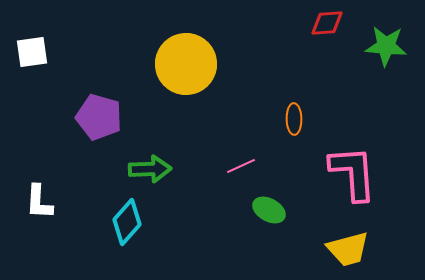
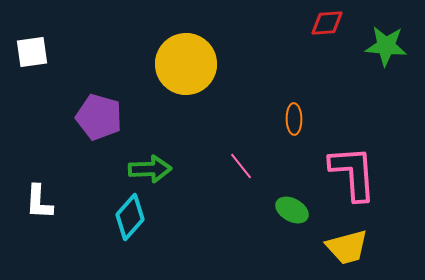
pink line: rotated 76 degrees clockwise
green ellipse: moved 23 px right
cyan diamond: moved 3 px right, 5 px up
yellow trapezoid: moved 1 px left, 2 px up
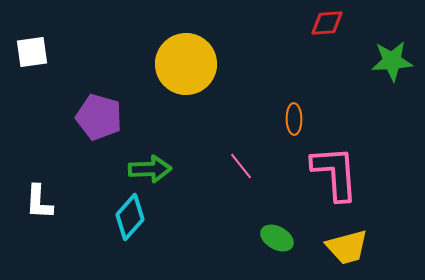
green star: moved 6 px right, 15 px down; rotated 9 degrees counterclockwise
pink L-shape: moved 18 px left
green ellipse: moved 15 px left, 28 px down
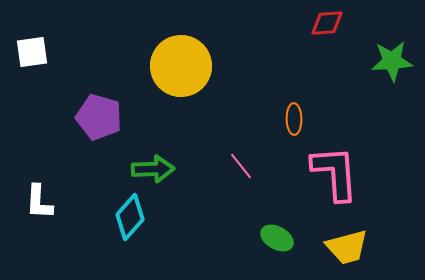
yellow circle: moved 5 px left, 2 px down
green arrow: moved 3 px right
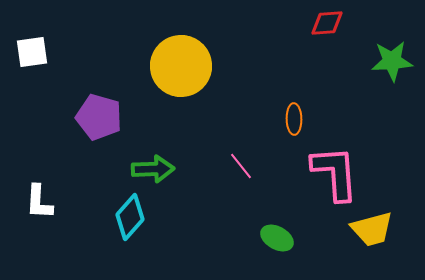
yellow trapezoid: moved 25 px right, 18 px up
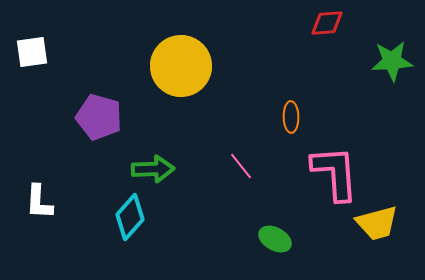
orange ellipse: moved 3 px left, 2 px up
yellow trapezoid: moved 5 px right, 6 px up
green ellipse: moved 2 px left, 1 px down
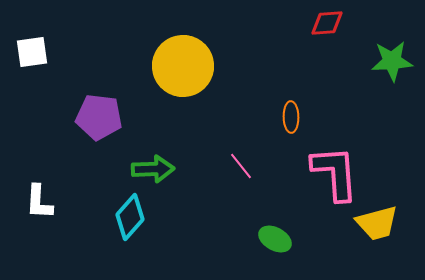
yellow circle: moved 2 px right
purple pentagon: rotated 9 degrees counterclockwise
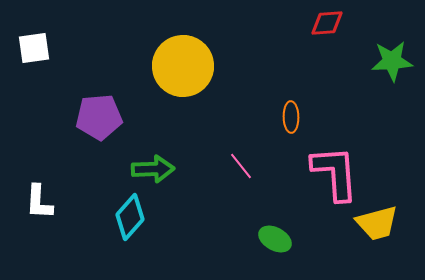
white square: moved 2 px right, 4 px up
purple pentagon: rotated 12 degrees counterclockwise
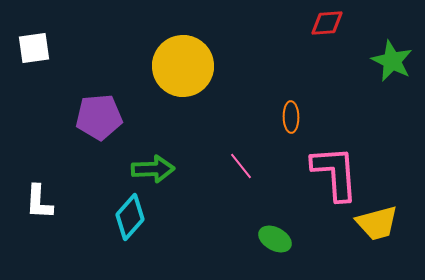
green star: rotated 30 degrees clockwise
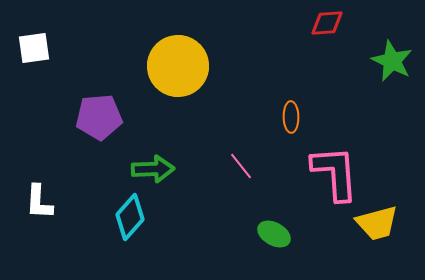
yellow circle: moved 5 px left
green ellipse: moved 1 px left, 5 px up
